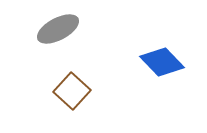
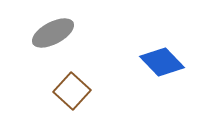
gray ellipse: moved 5 px left, 4 px down
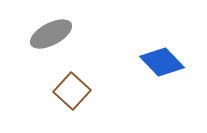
gray ellipse: moved 2 px left, 1 px down
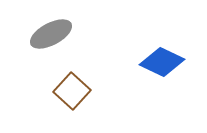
blue diamond: rotated 21 degrees counterclockwise
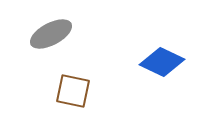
brown square: moved 1 px right; rotated 30 degrees counterclockwise
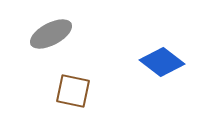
blue diamond: rotated 12 degrees clockwise
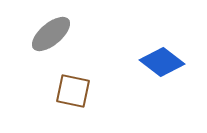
gray ellipse: rotated 12 degrees counterclockwise
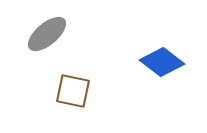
gray ellipse: moved 4 px left
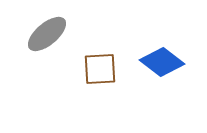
brown square: moved 27 px right, 22 px up; rotated 15 degrees counterclockwise
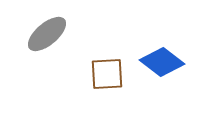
brown square: moved 7 px right, 5 px down
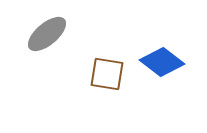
brown square: rotated 12 degrees clockwise
